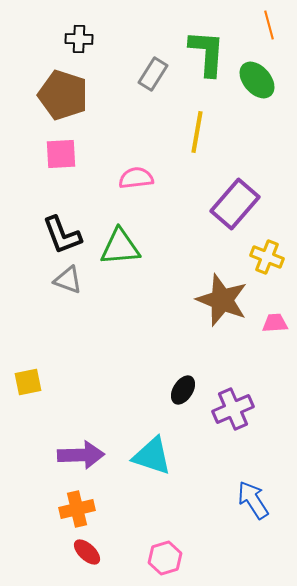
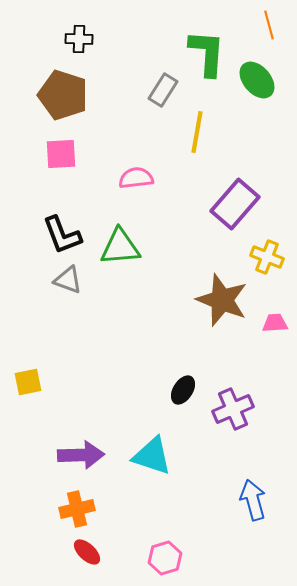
gray rectangle: moved 10 px right, 16 px down
blue arrow: rotated 18 degrees clockwise
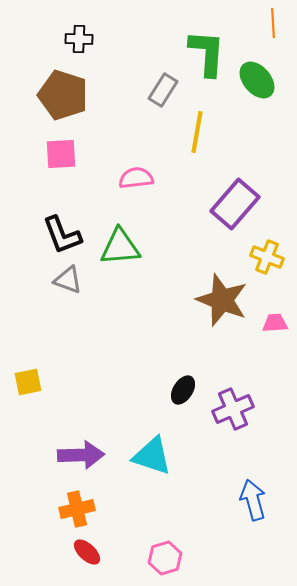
orange line: moved 4 px right, 2 px up; rotated 12 degrees clockwise
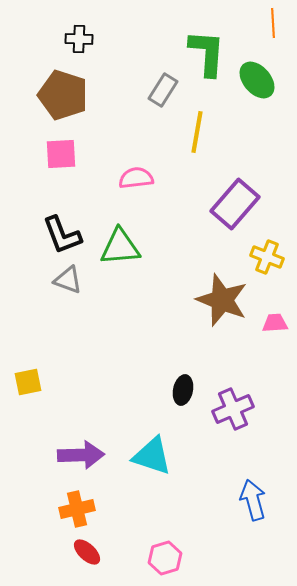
black ellipse: rotated 20 degrees counterclockwise
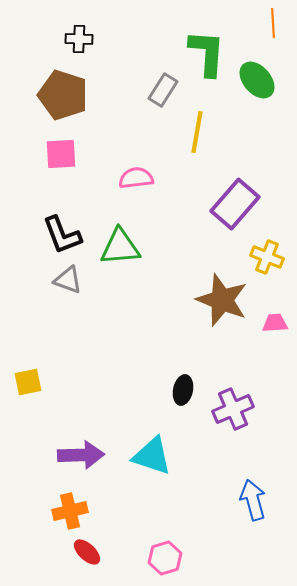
orange cross: moved 7 px left, 2 px down
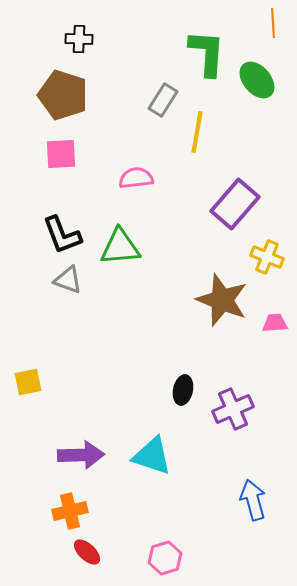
gray rectangle: moved 10 px down
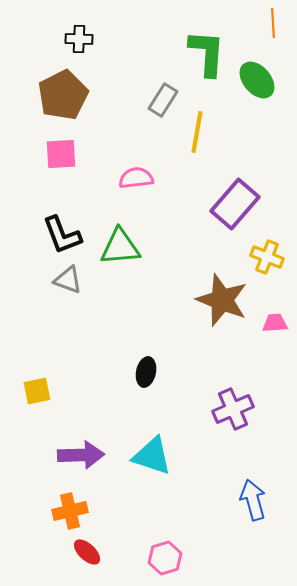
brown pentagon: rotated 27 degrees clockwise
yellow square: moved 9 px right, 9 px down
black ellipse: moved 37 px left, 18 px up
